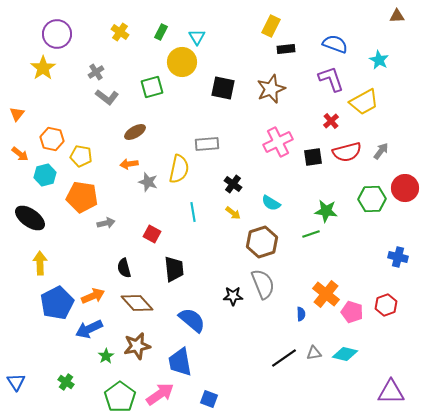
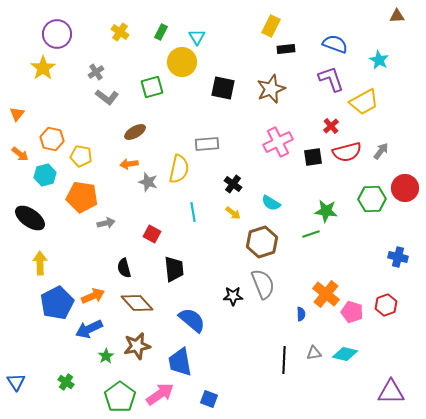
red cross at (331, 121): moved 5 px down
black line at (284, 358): moved 2 px down; rotated 52 degrees counterclockwise
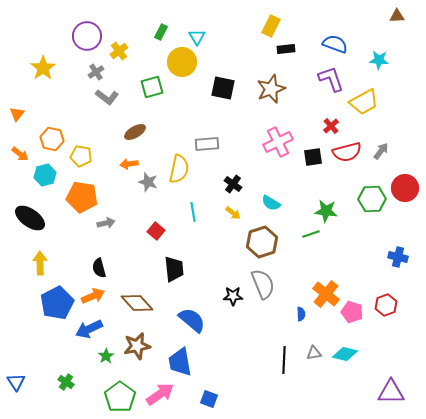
yellow cross at (120, 32): moved 1 px left, 19 px down; rotated 18 degrees clockwise
purple circle at (57, 34): moved 30 px right, 2 px down
cyan star at (379, 60): rotated 24 degrees counterclockwise
red square at (152, 234): moved 4 px right, 3 px up; rotated 12 degrees clockwise
black semicircle at (124, 268): moved 25 px left
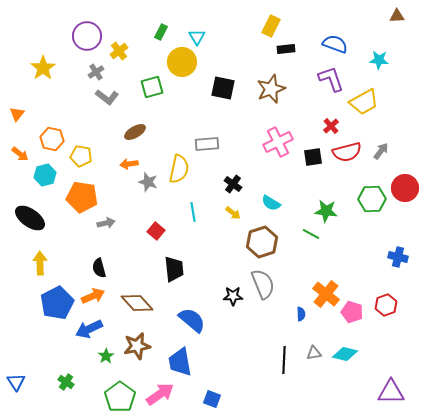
green line at (311, 234): rotated 48 degrees clockwise
blue square at (209, 399): moved 3 px right
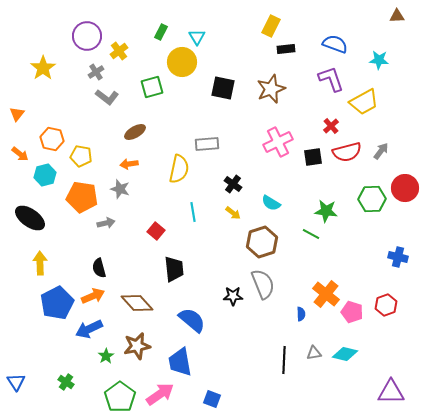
gray star at (148, 182): moved 28 px left, 7 px down
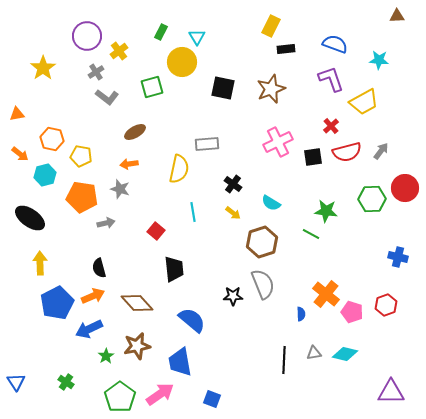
orange triangle at (17, 114): rotated 42 degrees clockwise
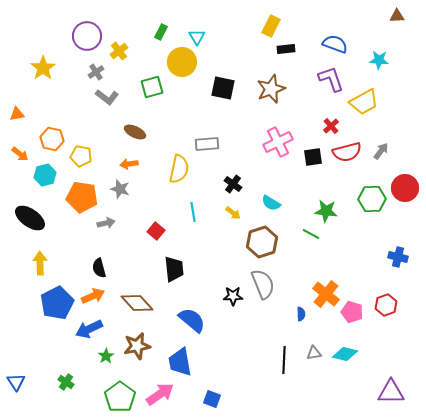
brown ellipse at (135, 132): rotated 55 degrees clockwise
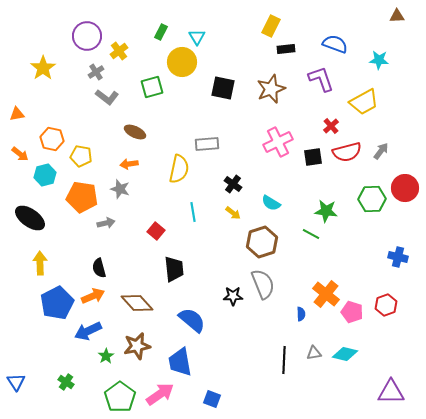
purple L-shape at (331, 79): moved 10 px left
blue arrow at (89, 329): moved 1 px left, 2 px down
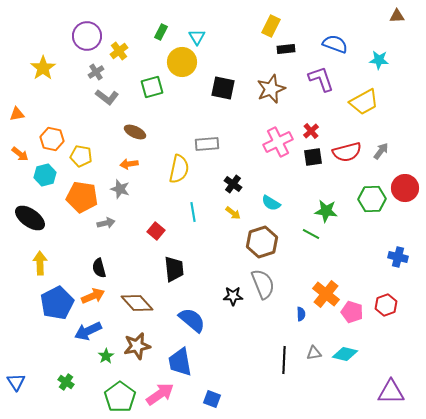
red cross at (331, 126): moved 20 px left, 5 px down
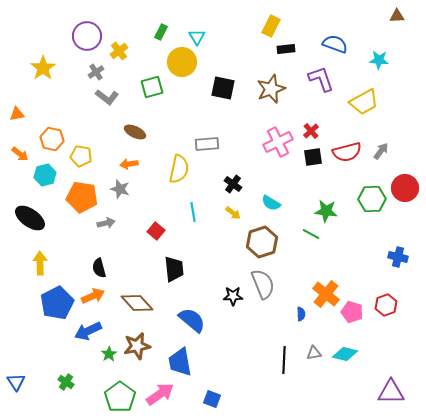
green star at (106, 356): moved 3 px right, 2 px up
